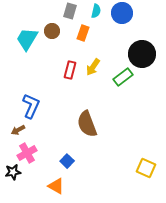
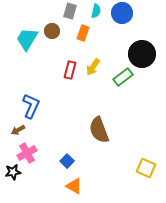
brown semicircle: moved 12 px right, 6 px down
orange triangle: moved 18 px right
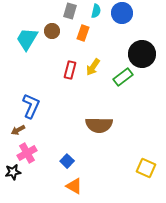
brown semicircle: moved 5 px up; rotated 68 degrees counterclockwise
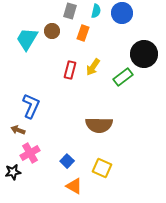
black circle: moved 2 px right
brown arrow: rotated 48 degrees clockwise
pink cross: moved 3 px right
yellow square: moved 44 px left
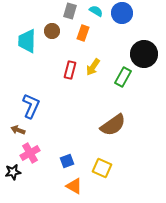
cyan semicircle: rotated 72 degrees counterclockwise
cyan trapezoid: moved 2 px down; rotated 30 degrees counterclockwise
green rectangle: rotated 24 degrees counterclockwise
brown semicircle: moved 14 px right; rotated 36 degrees counterclockwise
blue square: rotated 24 degrees clockwise
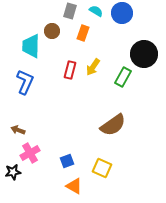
cyan trapezoid: moved 4 px right, 5 px down
blue L-shape: moved 6 px left, 24 px up
